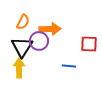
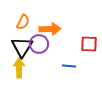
purple circle: moved 3 px down
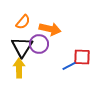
orange semicircle: rotated 14 degrees clockwise
orange arrow: rotated 15 degrees clockwise
red square: moved 7 px left, 13 px down
blue line: rotated 32 degrees counterclockwise
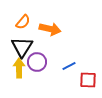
purple circle: moved 2 px left, 18 px down
red square: moved 6 px right, 23 px down
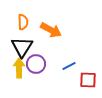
orange semicircle: rotated 42 degrees counterclockwise
orange arrow: moved 1 px right, 1 px down; rotated 15 degrees clockwise
purple circle: moved 1 px left, 2 px down
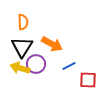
orange arrow: moved 1 px right, 14 px down
yellow arrow: moved 1 px right; rotated 72 degrees counterclockwise
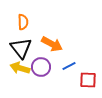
black triangle: moved 1 px left, 1 px down; rotated 10 degrees counterclockwise
purple circle: moved 5 px right, 3 px down
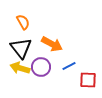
orange semicircle: rotated 28 degrees counterclockwise
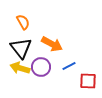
red square: moved 1 px down
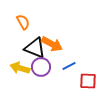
black triangle: moved 14 px right; rotated 30 degrees counterclockwise
